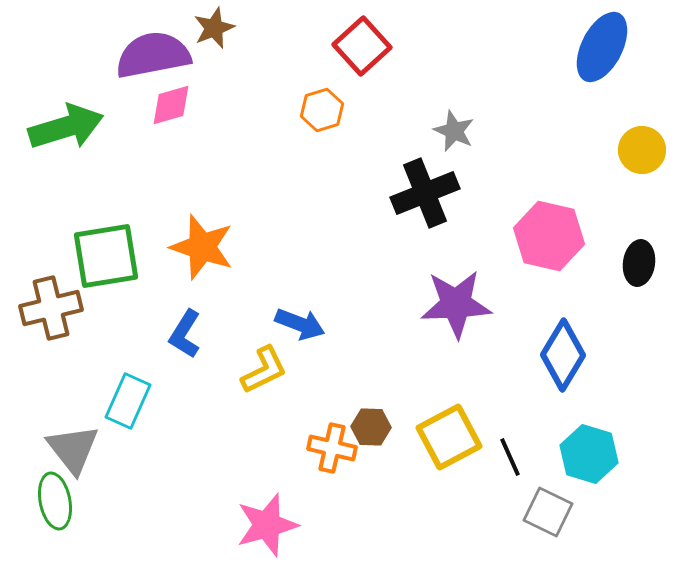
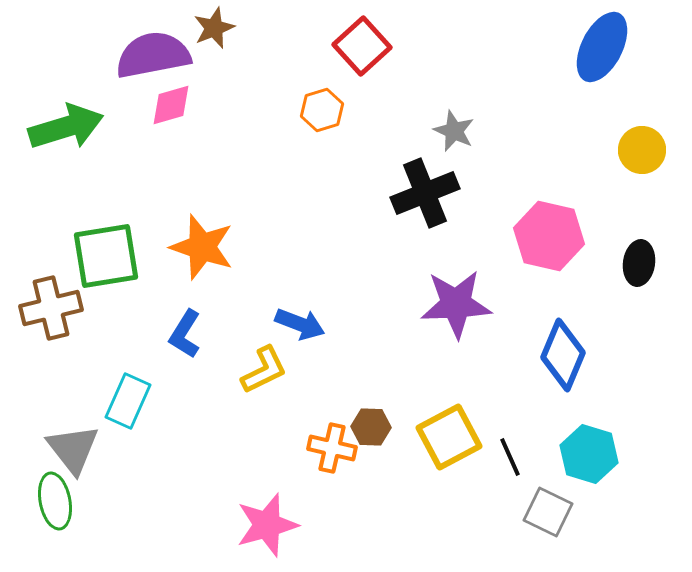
blue diamond: rotated 8 degrees counterclockwise
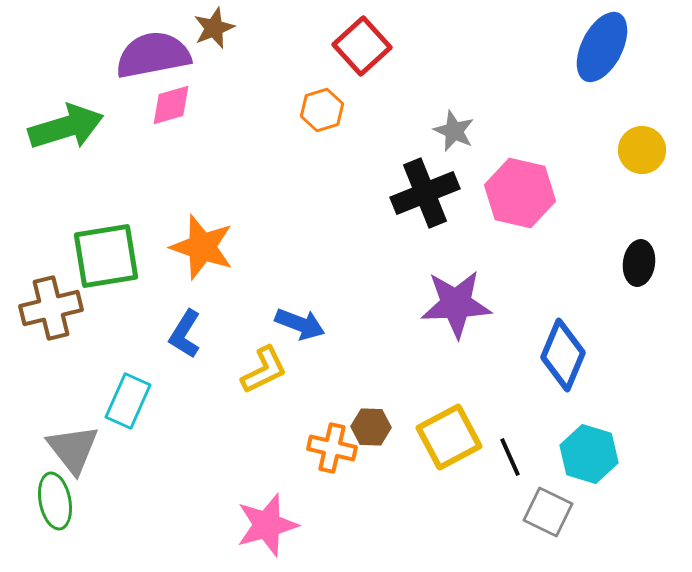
pink hexagon: moved 29 px left, 43 px up
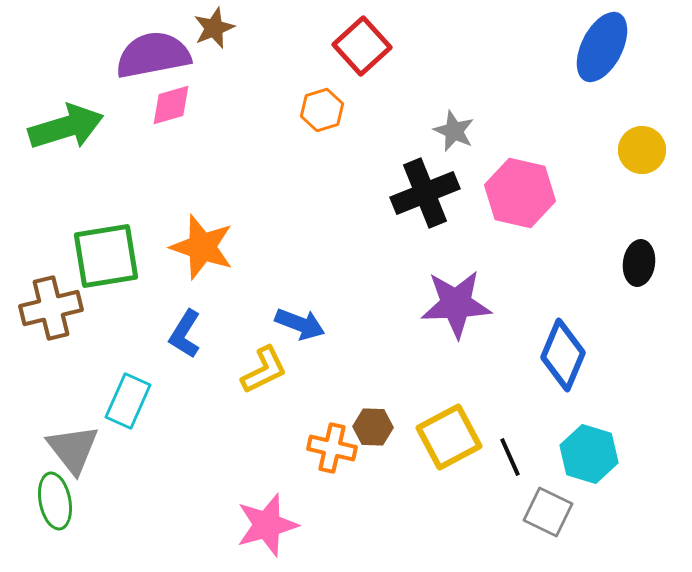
brown hexagon: moved 2 px right
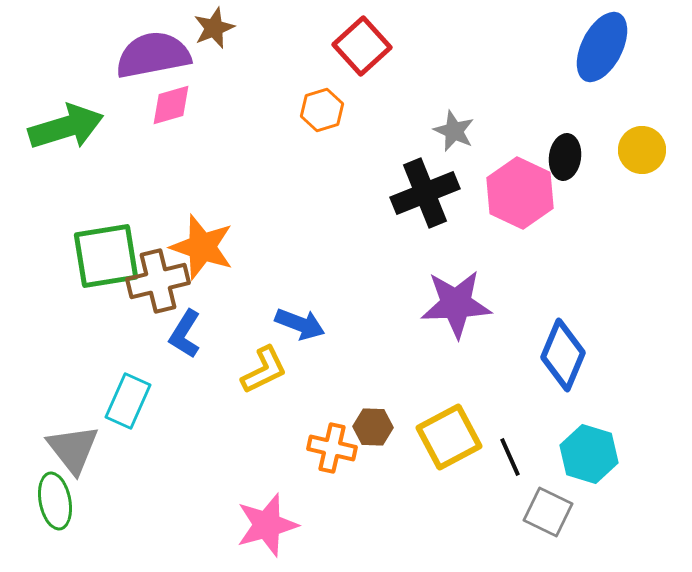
pink hexagon: rotated 12 degrees clockwise
black ellipse: moved 74 px left, 106 px up
brown cross: moved 107 px right, 27 px up
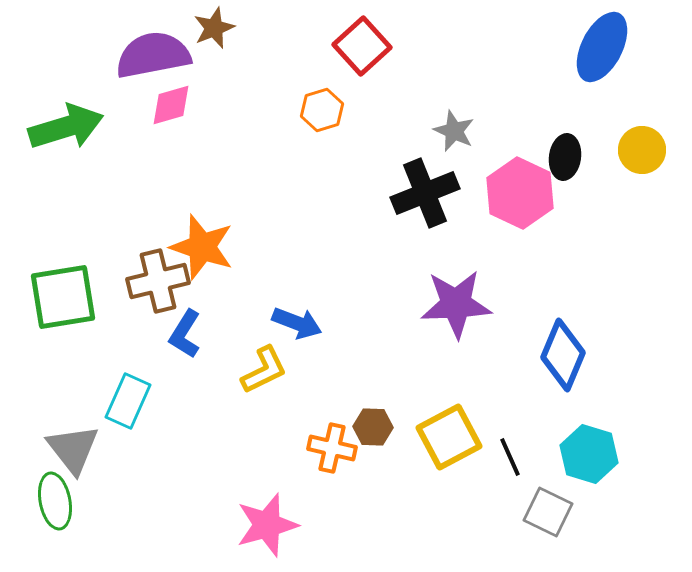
green square: moved 43 px left, 41 px down
blue arrow: moved 3 px left, 1 px up
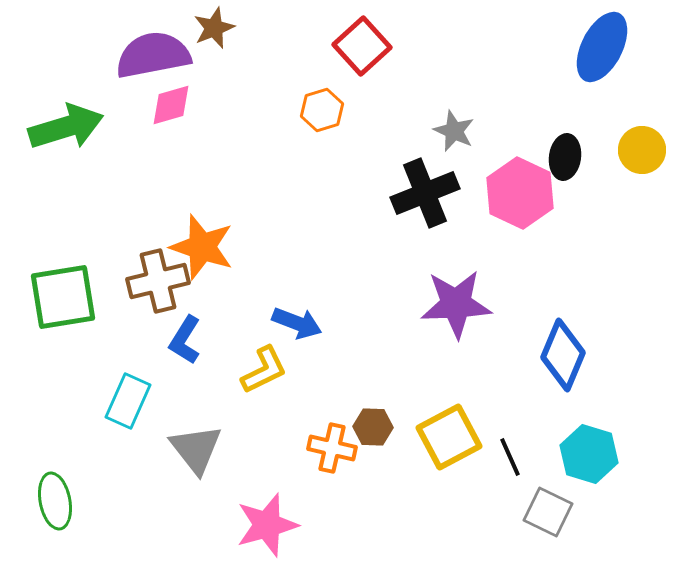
blue L-shape: moved 6 px down
gray triangle: moved 123 px right
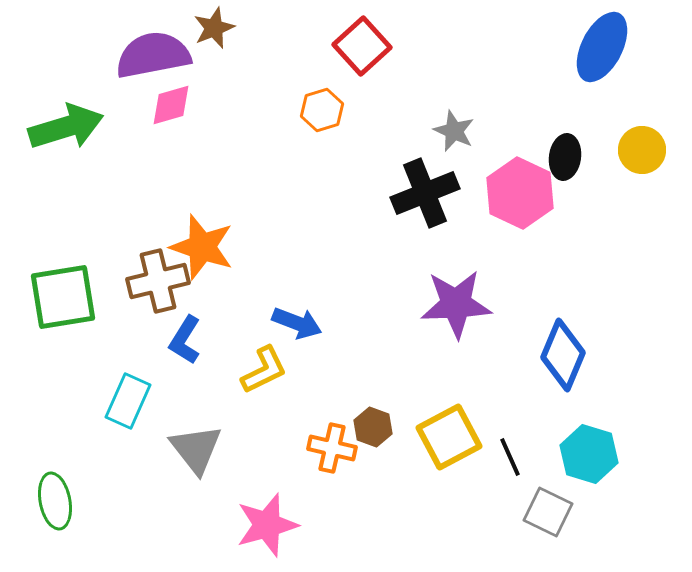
brown hexagon: rotated 18 degrees clockwise
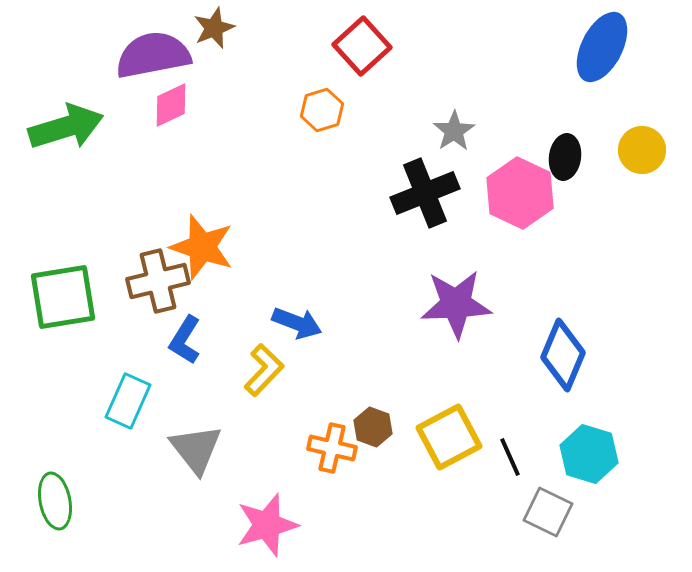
pink diamond: rotated 9 degrees counterclockwise
gray star: rotated 15 degrees clockwise
yellow L-shape: rotated 20 degrees counterclockwise
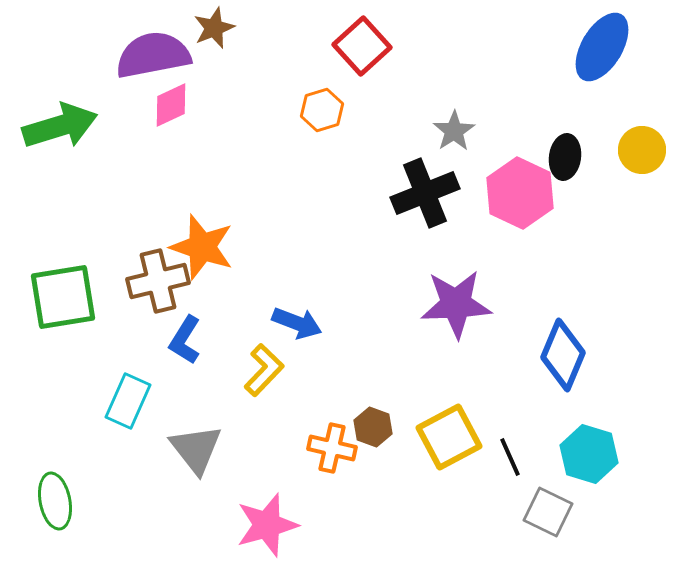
blue ellipse: rotated 4 degrees clockwise
green arrow: moved 6 px left, 1 px up
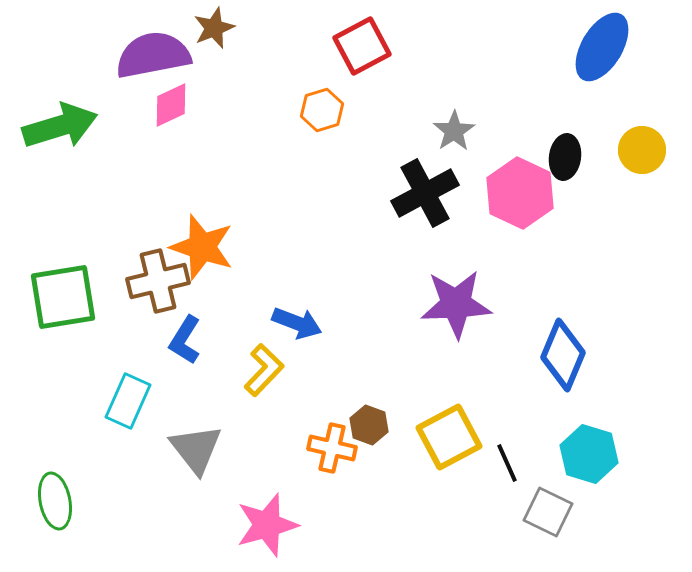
red square: rotated 14 degrees clockwise
black cross: rotated 6 degrees counterclockwise
brown hexagon: moved 4 px left, 2 px up
black line: moved 3 px left, 6 px down
